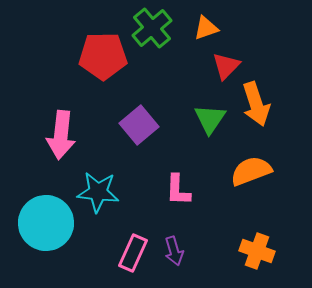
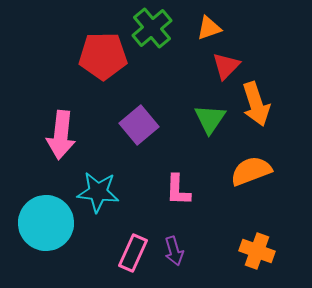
orange triangle: moved 3 px right
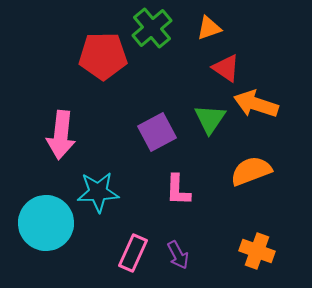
red triangle: moved 2 px down; rotated 40 degrees counterclockwise
orange arrow: rotated 126 degrees clockwise
purple square: moved 18 px right, 7 px down; rotated 12 degrees clockwise
cyan star: rotated 9 degrees counterclockwise
purple arrow: moved 4 px right, 4 px down; rotated 12 degrees counterclockwise
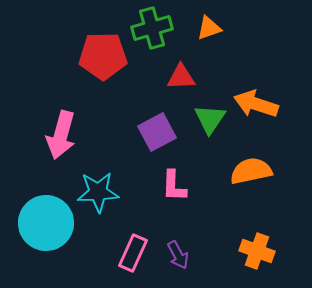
green cross: rotated 24 degrees clockwise
red triangle: moved 45 px left, 9 px down; rotated 36 degrees counterclockwise
pink arrow: rotated 9 degrees clockwise
orange semicircle: rotated 9 degrees clockwise
pink L-shape: moved 4 px left, 4 px up
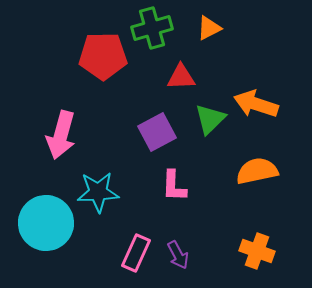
orange triangle: rotated 8 degrees counterclockwise
green triangle: rotated 12 degrees clockwise
orange semicircle: moved 6 px right
pink rectangle: moved 3 px right
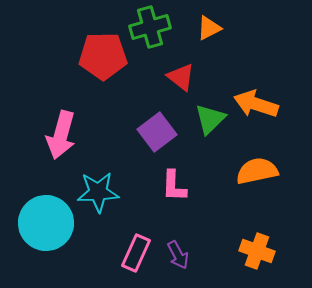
green cross: moved 2 px left, 1 px up
red triangle: rotated 40 degrees clockwise
purple square: rotated 9 degrees counterclockwise
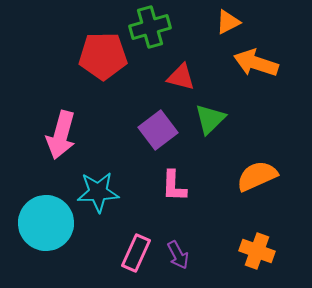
orange triangle: moved 19 px right, 6 px up
red triangle: rotated 24 degrees counterclockwise
orange arrow: moved 41 px up
purple square: moved 1 px right, 2 px up
orange semicircle: moved 5 px down; rotated 12 degrees counterclockwise
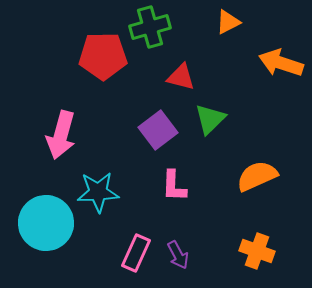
orange arrow: moved 25 px right
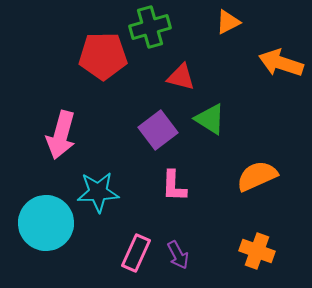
green triangle: rotated 44 degrees counterclockwise
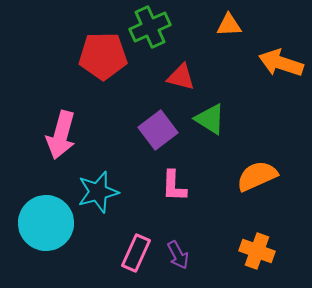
orange triangle: moved 1 px right, 3 px down; rotated 24 degrees clockwise
green cross: rotated 9 degrees counterclockwise
cyan star: rotated 12 degrees counterclockwise
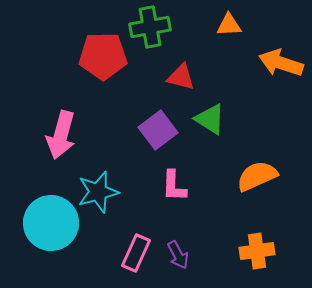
green cross: rotated 15 degrees clockwise
cyan circle: moved 5 px right
orange cross: rotated 28 degrees counterclockwise
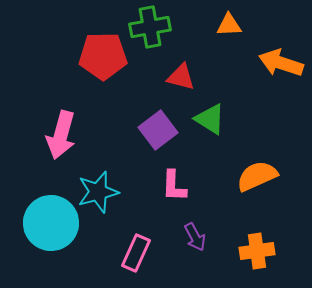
purple arrow: moved 17 px right, 18 px up
